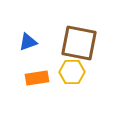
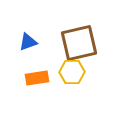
brown square: rotated 24 degrees counterclockwise
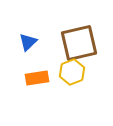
blue triangle: rotated 24 degrees counterclockwise
yellow hexagon: rotated 20 degrees counterclockwise
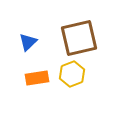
brown square: moved 5 px up
yellow hexagon: moved 2 px down
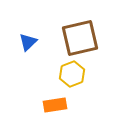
brown square: moved 1 px right
orange rectangle: moved 18 px right, 27 px down
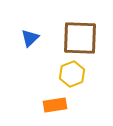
brown square: rotated 15 degrees clockwise
blue triangle: moved 2 px right, 4 px up
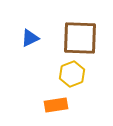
blue triangle: rotated 18 degrees clockwise
orange rectangle: moved 1 px right
